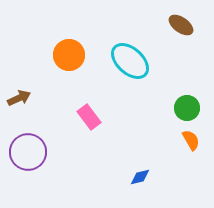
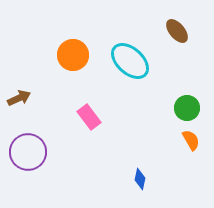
brown ellipse: moved 4 px left, 6 px down; rotated 15 degrees clockwise
orange circle: moved 4 px right
blue diamond: moved 2 px down; rotated 65 degrees counterclockwise
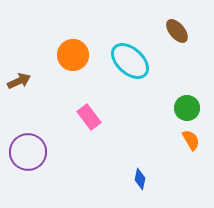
brown arrow: moved 17 px up
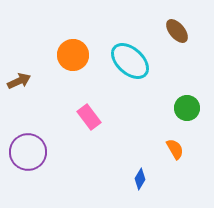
orange semicircle: moved 16 px left, 9 px down
blue diamond: rotated 20 degrees clockwise
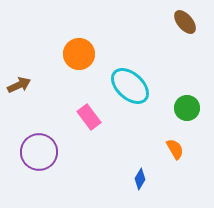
brown ellipse: moved 8 px right, 9 px up
orange circle: moved 6 px right, 1 px up
cyan ellipse: moved 25 px down
brown arrow: moved 4 px down
purple circle: moved 11 px right
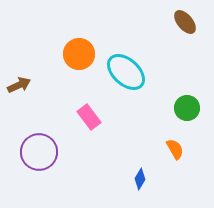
cyan ellipse: moved 4 px left, 14 px up
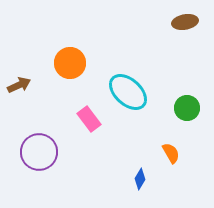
brown ellipse: rotated 60 degrees counterclockwise
orange circle: moved 9 px left, 9 px down
cyan ellipse: moved 2 px right, 20 px down
pink rectangle: moved 2 px down
orange semicircle: moved 4 px left, 4 px down
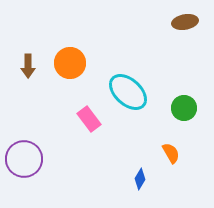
brown arrow: moved 9 px right, 19 px up; rotated 115 degrees clockwise
green circle: moved 3 px left
purple circle: moved 15 px left, 7 px down
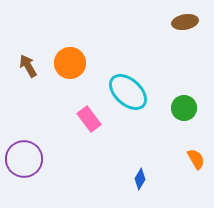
brown arrow: rotated 150 degrees clockwise
orange semicircle: moved 25 px right, 6 px down
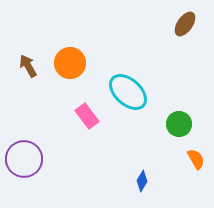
brown ellipse: moved 2 px down; rotated 45 degrees counterclockwise
green circle: moved 5 px left, 16 px down
pink rectangle: moved 2 px left, 3 px up
blue diamond: moved 2 px right, 2 px down
